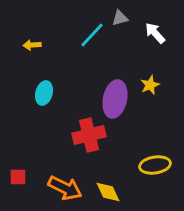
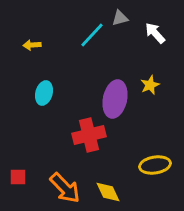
orange arrow: rotated 20 degrees clockwise
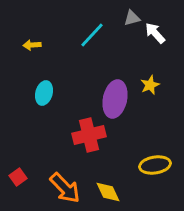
gray triangle: moved 12 px right
red square: rotated 36 degrees counterclockwise
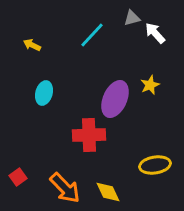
yellow arrow: rotated 30 degrees clockwise
purple ellipse: rotated 12 degrees clockwise
red cross: rotated 12 degrees clockwise
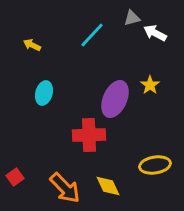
white arrow: rotated 20 degrees counterclockwise
yellow star: rotated 12 degrees counterclockwise
red square: moved 3 px left
yellow diamond: moved 6 px up
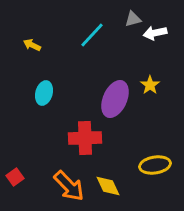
gray triangle: moved 1 px right, 1 px down
white arrow: rotated 40 degrees counterclockwise
red cross: moved 4 px left, 3 px down
orange arrow: moved 4 px right, 2 px up
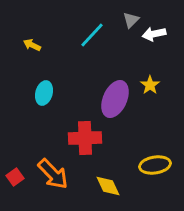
gray triangle: moved 2 px left, 1 px down; rotated 30 degrees counterclockwise
white arrow: moved 1 px left, 1 px down
orange arrow: moved 16 px left, 12 px up
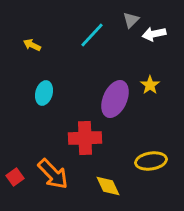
yellow ellipse: moved 4 px left, 4 px up
